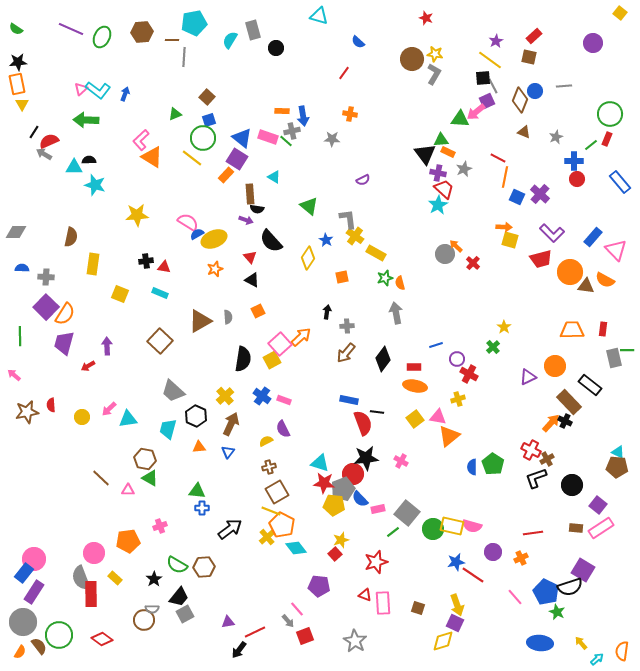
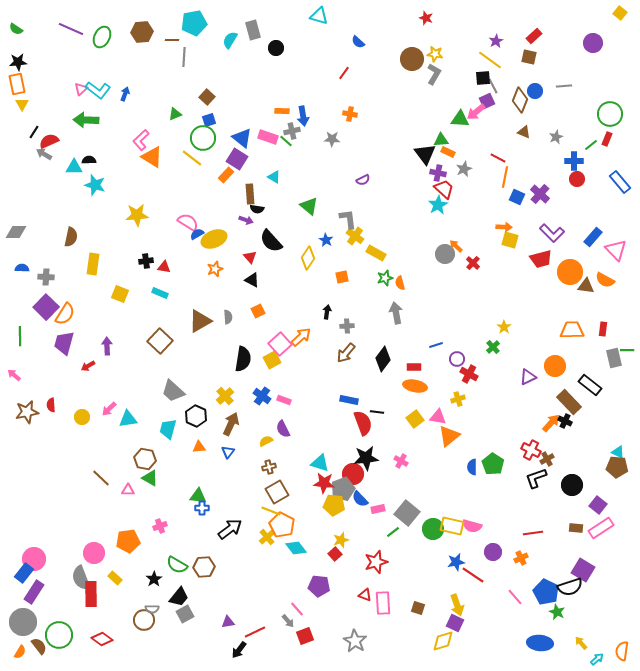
green triangle at (197, 491): moved 1 px right, 5 px down
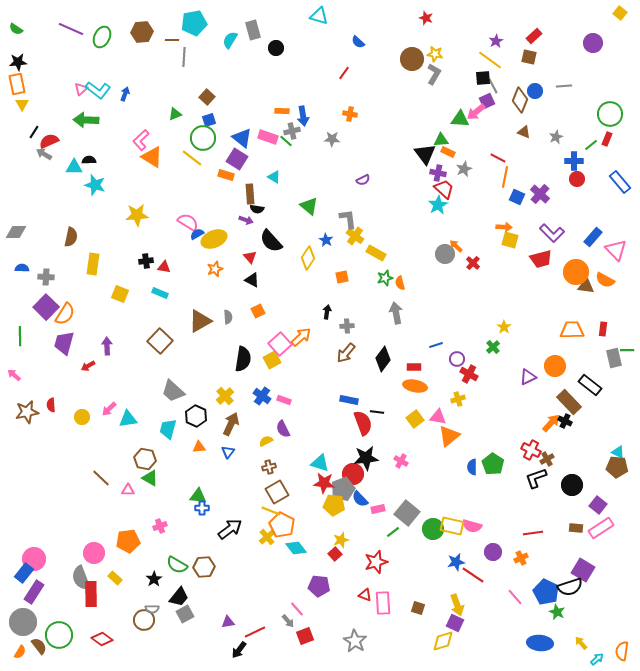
orange rectangle at (226, 175): rotated 63 degrees clockwise
orange circle at (570, 272): moved 6 px right
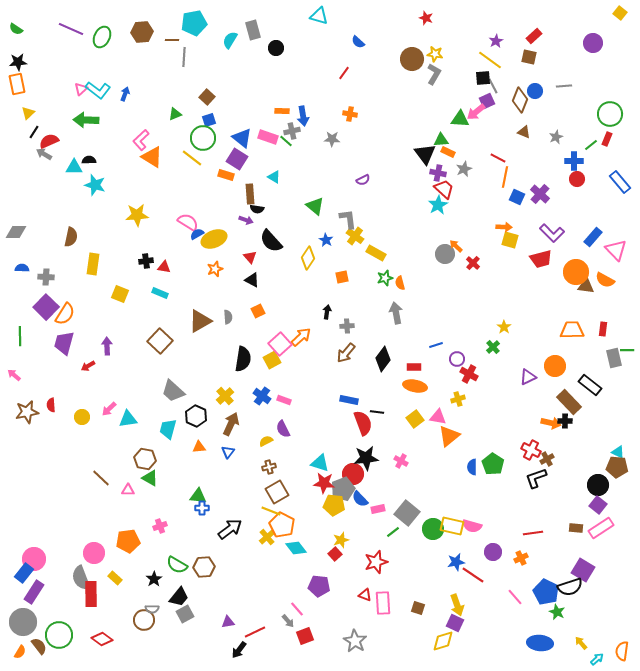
yellow triangle at (22, 104): moved 6 px right, 9 px down; rotated 16 degrees clockwise
green triangle at (309, 206): moved 6 px right
black cross at (565, 421): rotated 24 degrees counterclockwise
orange arrow at (551, 423): rotated 60 degrees clockwise
black circle at (572, 485): moved 26 px right
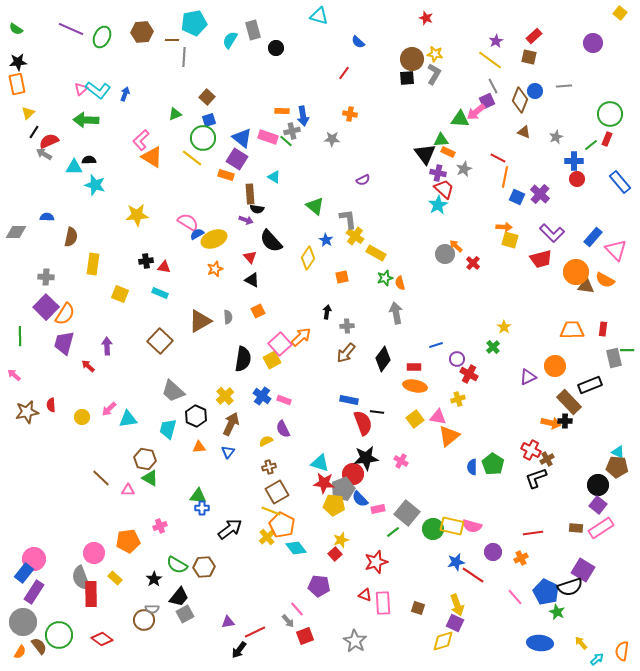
black square at (483, 78): moved 76 px left
blue semicircle at (22, 268): moved 25 px right, 51 px up
red arrow at (88, 366): rotated 72 degrees clockwise
black rectangle at (590, 385): rotated 60 degrees counterclockwise
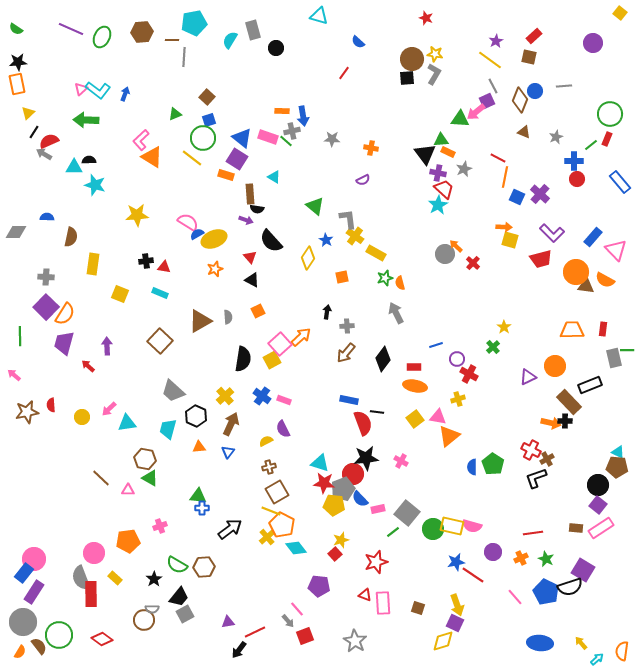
orange cross at (350, 114): moved 21 px right, 34 px down
gray arrow at (396, 313): rotated 15 degrees counterclockwise
cyan triangle at (128, 419): moved 1 px left, 4 px down
green star at (557, 612): moved 11 px left, 53 px up
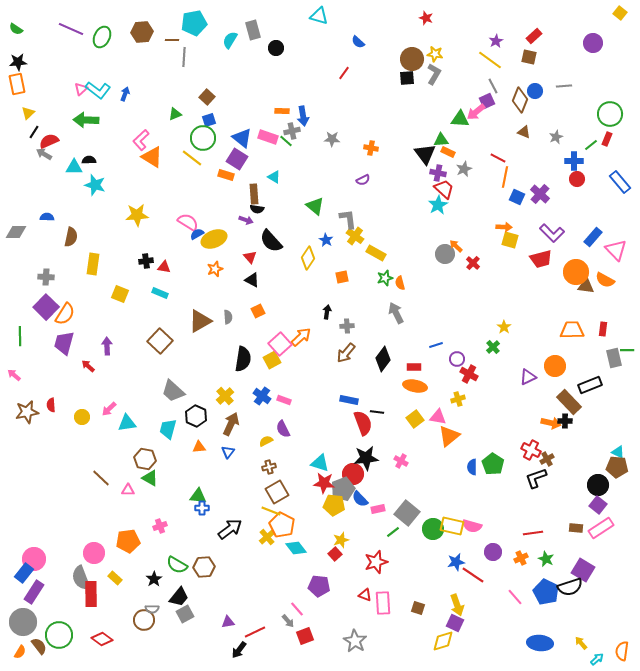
brown rectangle at (250, 194): moved 4 px right
